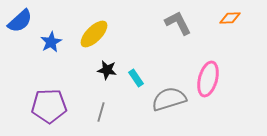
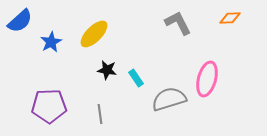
pink ellipse: moved 1 px left
gray line: moved 1 px left, 2 px down; rotated 24 degrees counterclockwise
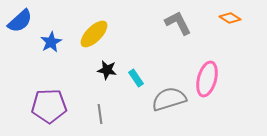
orange diamond: rotated 35 degrees clockwise
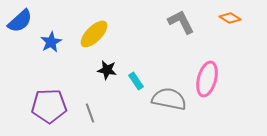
gray L-shape: moved 3 px right, 1 px up
cyan rectangle: moved 3 px down
gray semicircle: rotated 28 degrees clockwise
gray line: moved 10 px left, 1 px up; rotated 12 degrees counterclockwise
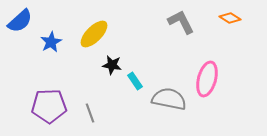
black star: moved 5 px right, 5 px up
cyan rectangle: moved 1 px left
